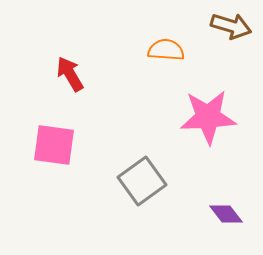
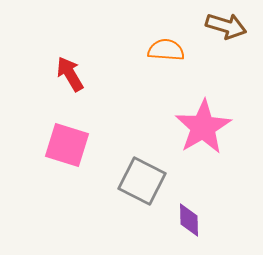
brown arrow: moved 5 px left
pink star: moved 5 px left, 10 px down; rotated 28 degrees counterclockwise
pink square: moved 13 px right; rotated 9 degrees clockwise
gray square: rotated 27 degrees counterclockwise
purple diamond: moved 37 px left, 6 px down; rotated 36 degrees clockwise
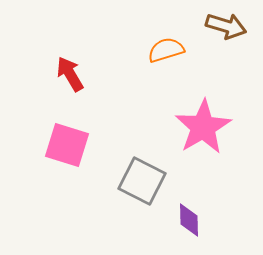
orange semicircle: rotated 21 degrees counterclockwise
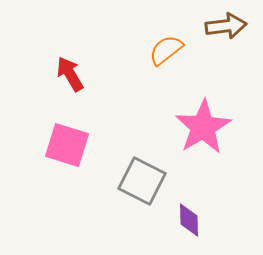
brown arrow: rotated 24 degrees counterclockwise
orange semicircle: rotated 21 degrees counterclockwise
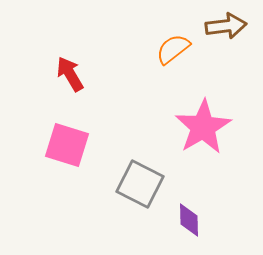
orange semicircle: moved 7 px right, 1 px up
gray square: moved 2 px left, 3 px down
